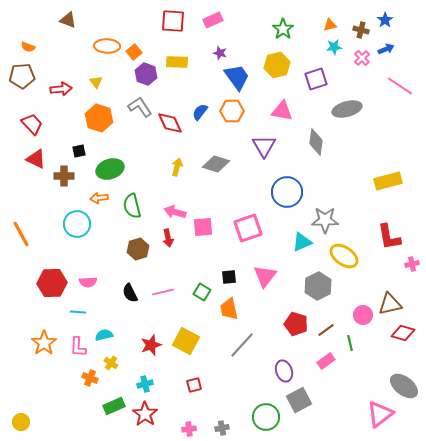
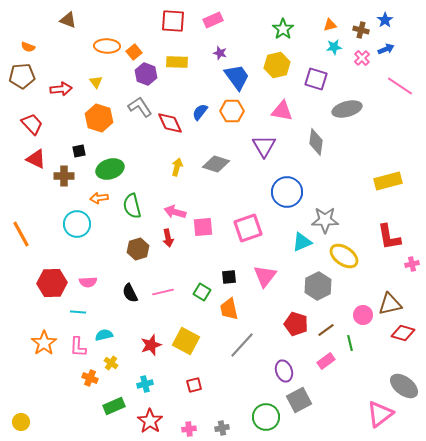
purple square at (316, 79): rotated 35 degrees clockwise
red star at (145, 414): moved 5 px right, 7 px down
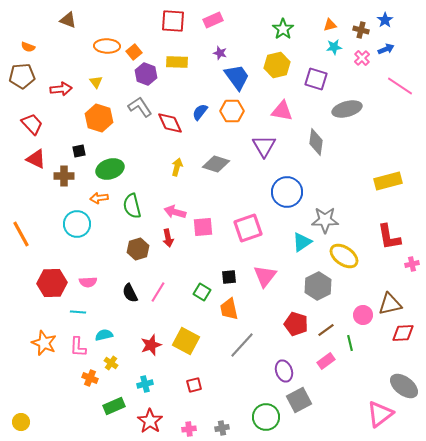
cyan triangle at (302, 242): rotated 10 degrees counterclockwise
pink line at (163, 292): moved 5 px left; rotated 45 degrees counterclockwise
red diamond at (403, 333): rotated 20 degrees counterclockwise
orange star at (44, 343): rotated 15 degrees counterclockwise
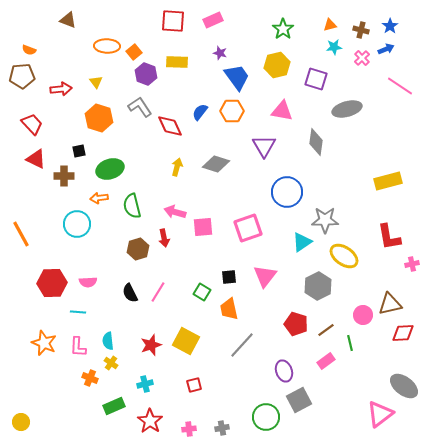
blue star at (385, 20): moved 5 px right, 6 px down
orange semicircle at (28, 47): moved 1 px right, 3 px down
red diamond at (170, 123): moved 3 px down
red arrow at (168, 238): moved 4 px left
cyan semicircle at (104, 335): moved 4 px right, 6 px down; rotated 84 degrees counterclockwise
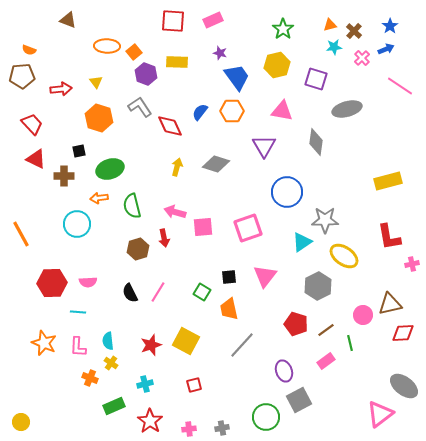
brown cross at (361, 30): moved 7 px left, 1 px down; rotated 28 degrees clockwise
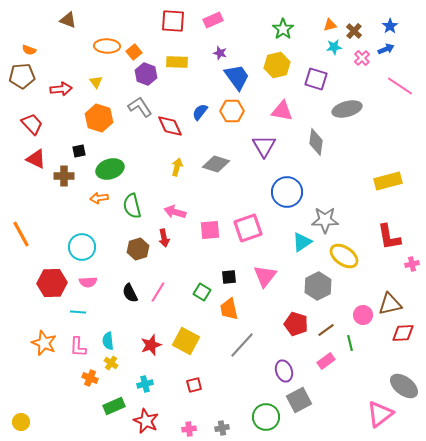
cyan circle at (77, 224): moved 5 px right, 23 px down
pink square at (203, 227): moved 7 px right, 3 px down
red star at (150, 421): moved 4 px left; rotated 10 degrees counterclockwise
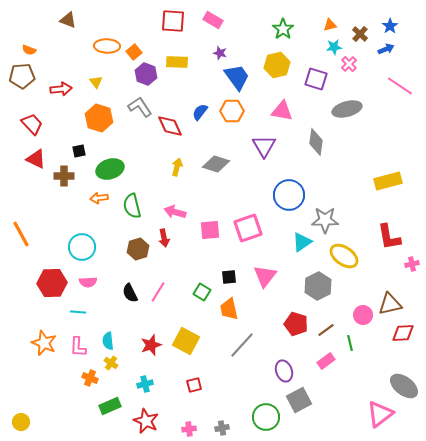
pink rectangle at (213, 20): rotated 54 degrees clockwise
brown cross at (354, 31): moved 6 px right, 3 px down
pink cross at (362, 58): moved 13 px left, 6 px down
blue circle at (287, 192): moved 2 px right, 3 px down
green rectangle at (114, 406): moved 4 px left
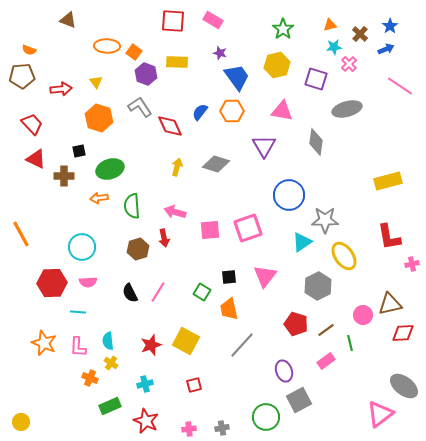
orange square at (134, 52): rotated 14 degrees counterclockwise
green semicircle at (132, 206): rotated 10 degrees clockwise
yellow ellipse at (344, 256): rotated 20 degrees clockwise
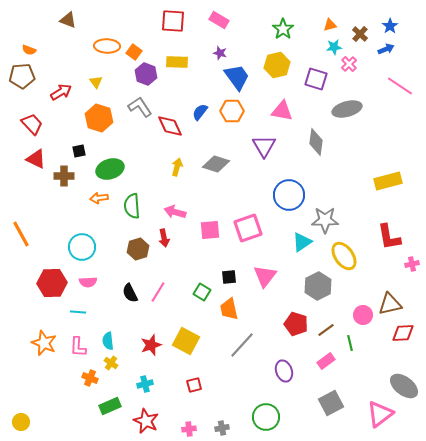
pink rectangle at (213, 20): moved 6 px right
red arrow at (61, 89): moved 3 px down; rotated 25 degrees counterclockwise
gray square at (299, 400): moved 32 px right, 3 px down
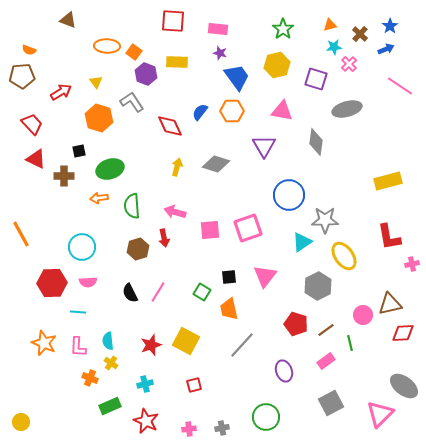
pink rectangle at (219, 20): moved 1 px left, 9 px down; rotated 24 degrees counterclockwise
gray L-shape at (140, 107): moved 8 px left, 5 px up
pink triangle at (380, 414): rotated 8 degrees counterclockwise
